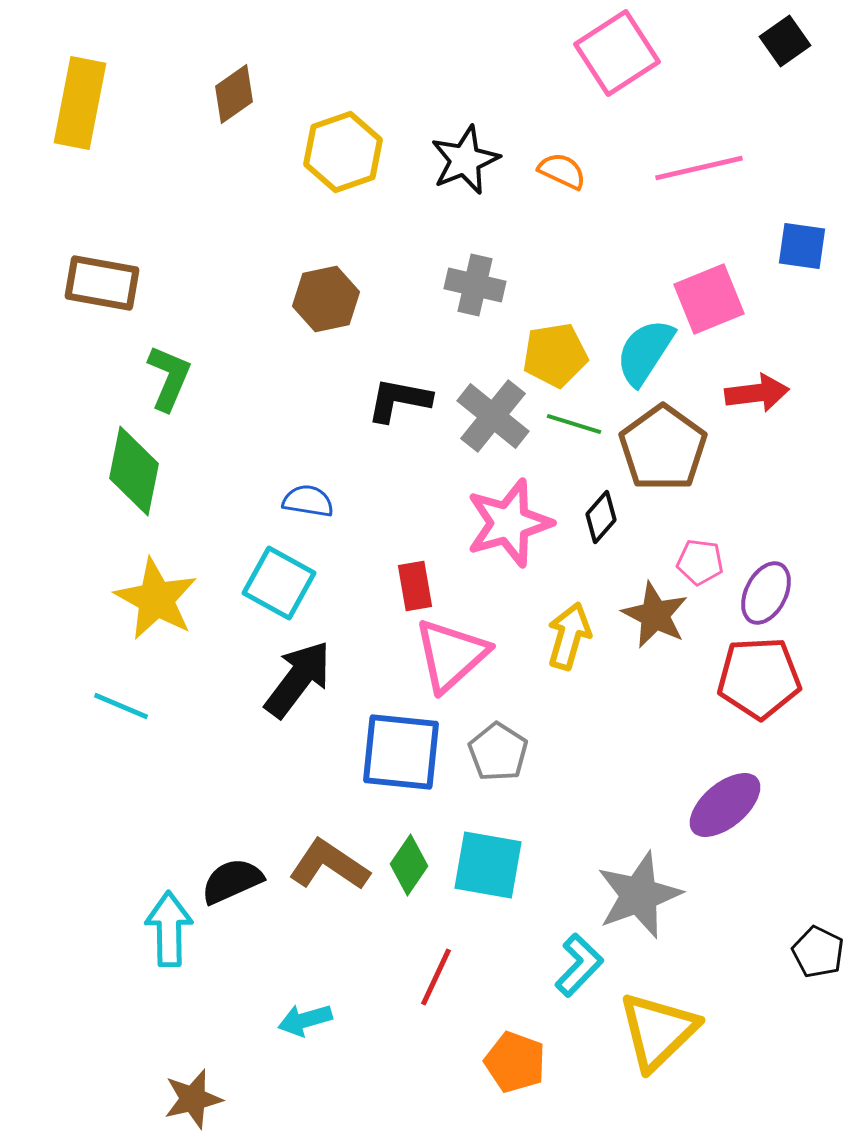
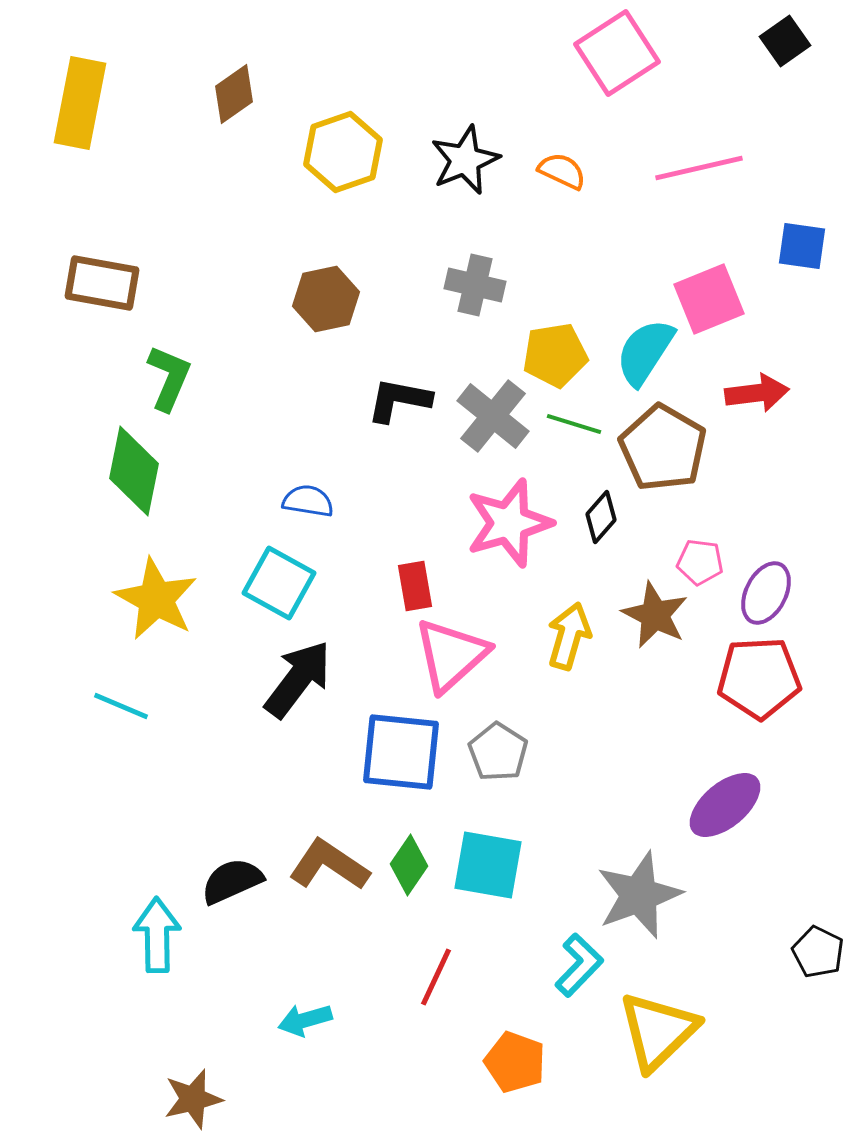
brown pentagon at (663, 448): rotated 6 degrees counterclockwise
cyan arrow at (169, 929): moved 12 px left, 6 px down
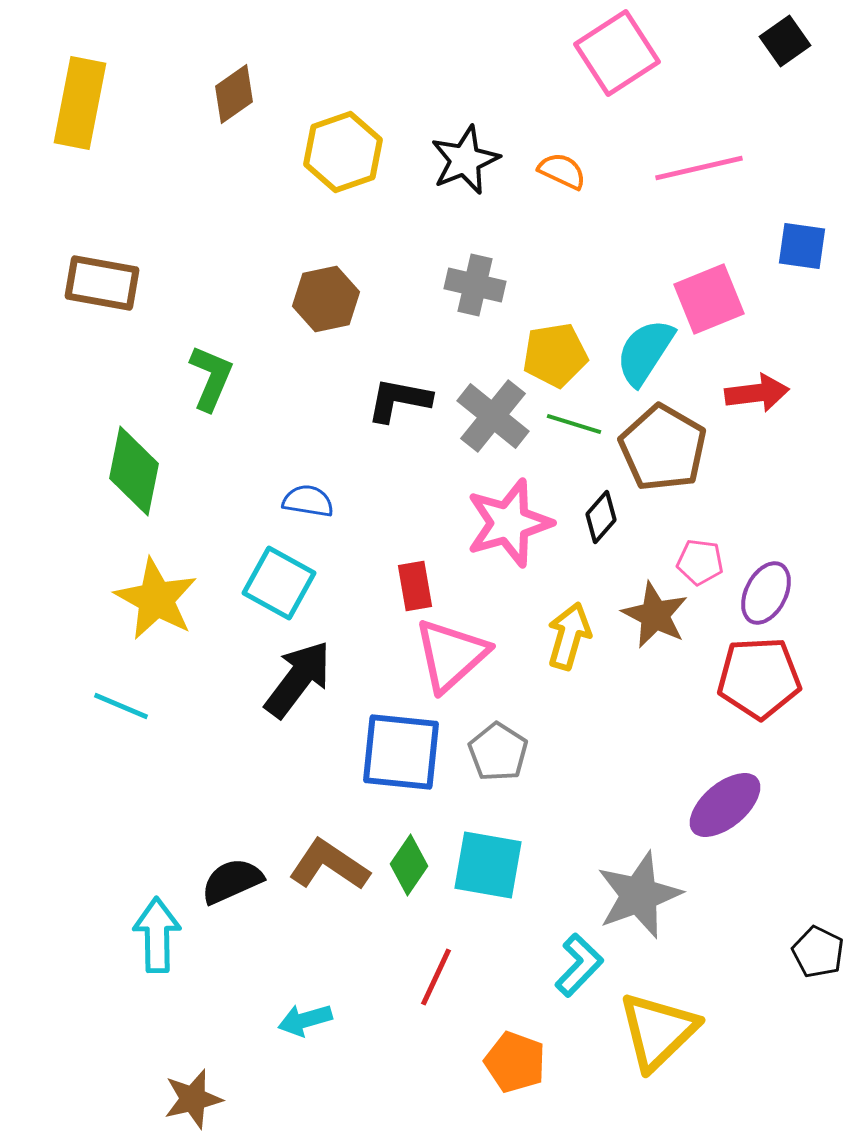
green L-shape at (169, 378): moved 42 px right
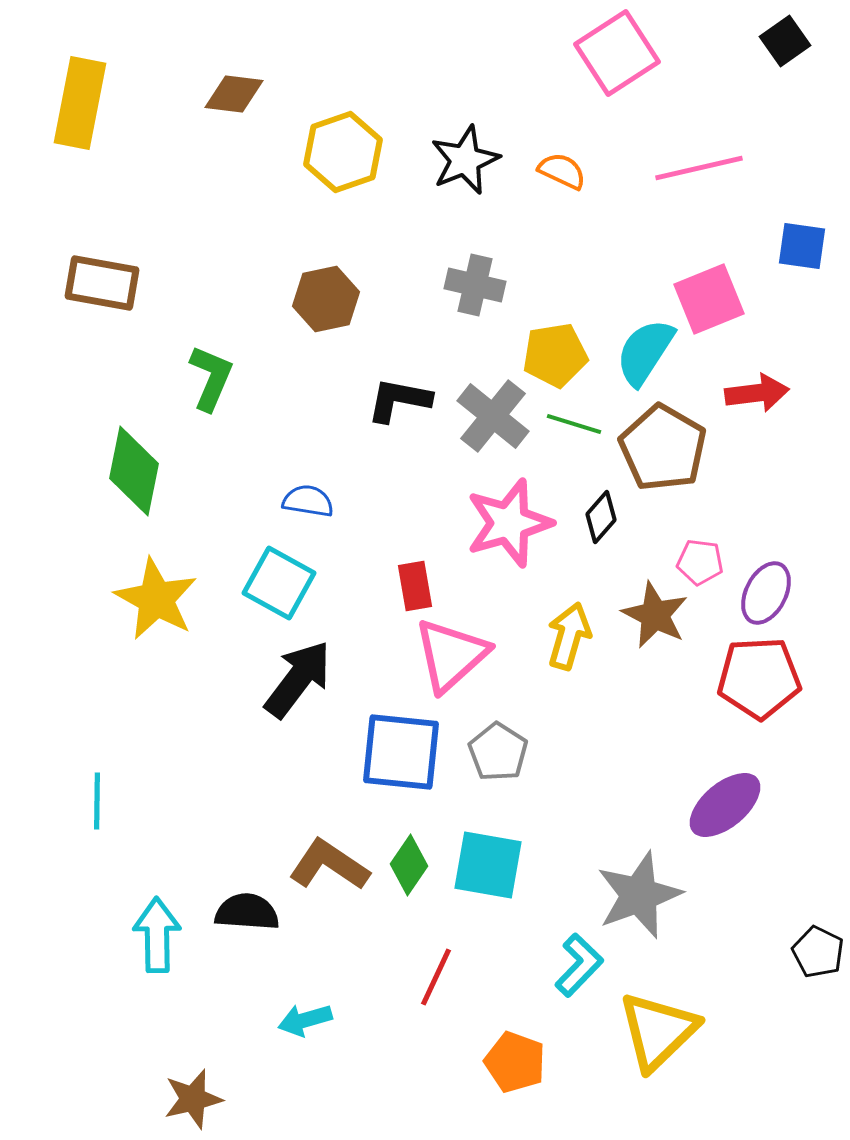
brown diamond at (234, 94): rotated 42 degrees clockwise
cyan line at (121, 706): moved 24 px left, 95 px down; rotated 68 degrees clockwise
black semicircle at (232, 881): moved 15 px right, 31 px down; rotated 28 degrees clockwise
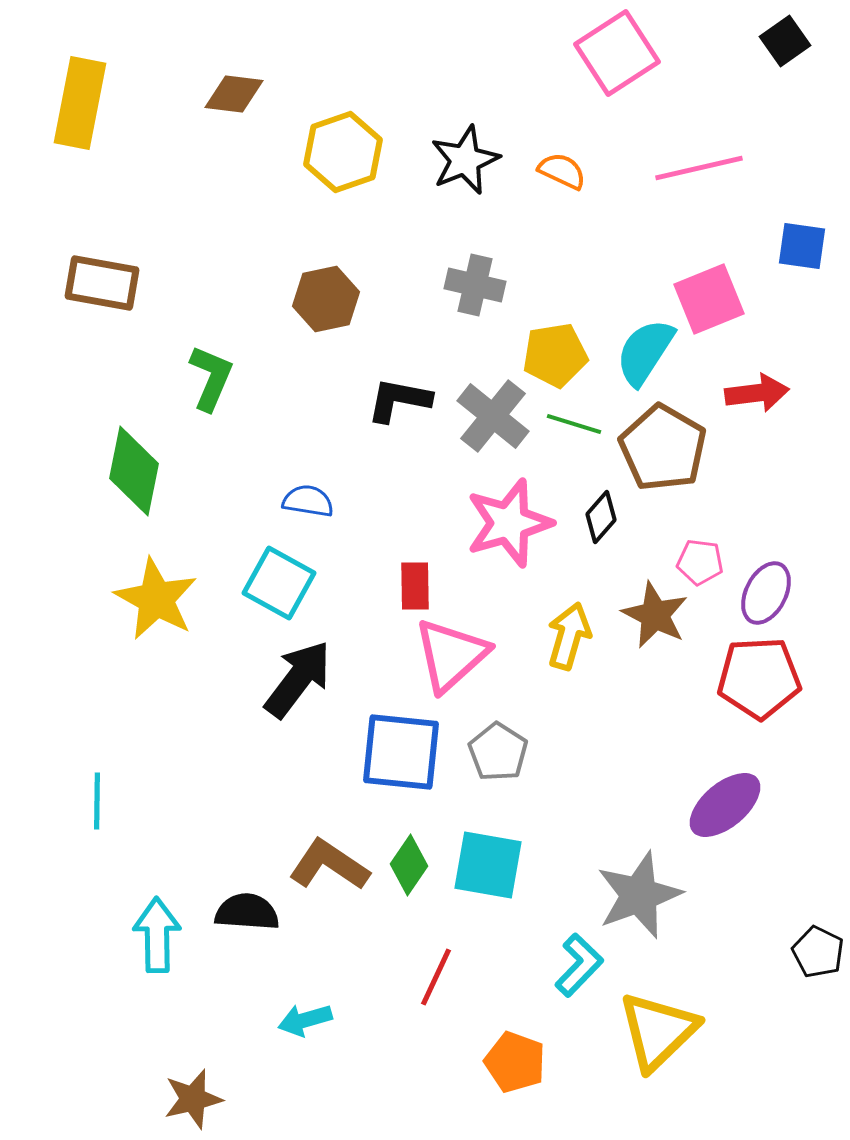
red rectangle at (415, 586): rotated 9 degrees clockwise
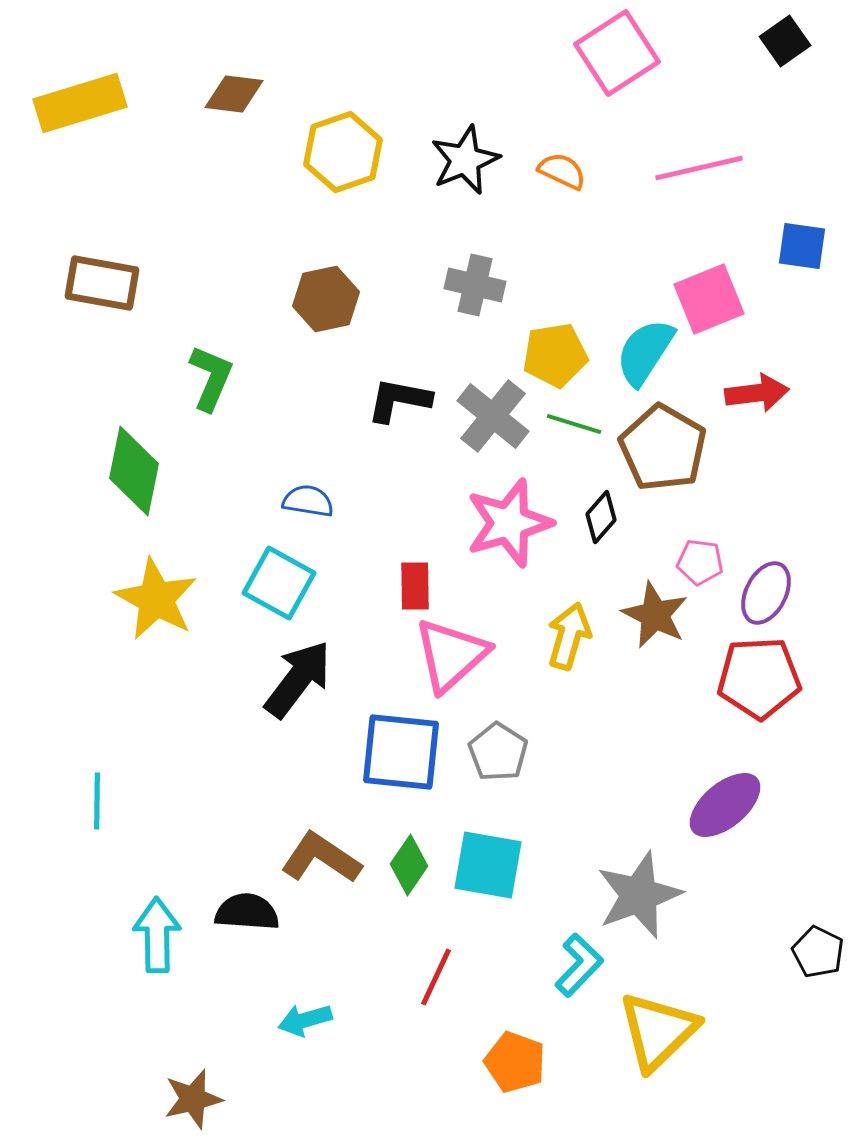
yellow rectangle at (80, 103): rotated 62 degrees clockwise
brown L-shape at (329, 865): moved 8 px left, 7 px up
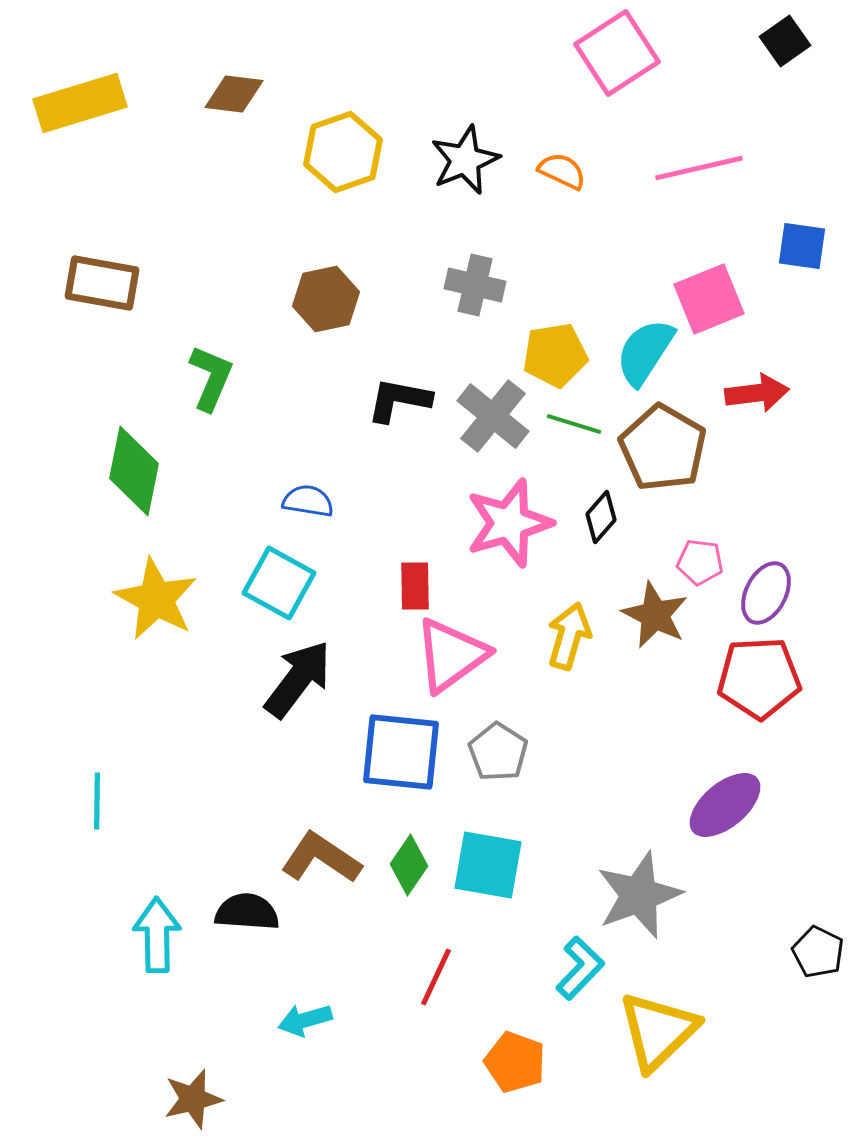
pink triangle at (451, 655): rotated 6 degrees clockwise
cyan L-shape at (579, 965): moved 1 px right, 3 px down
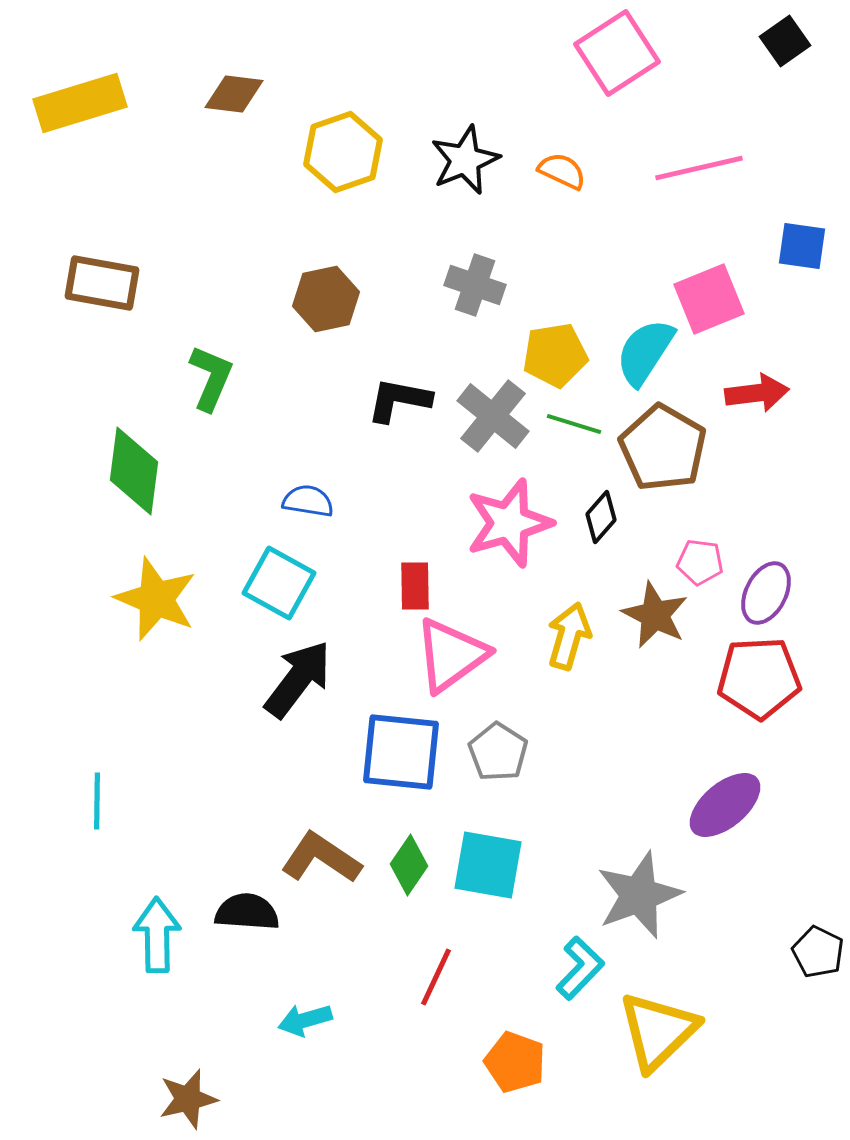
gray cross at (475, 285): rotated 6 degrees clockwise
green diamond at (134, 471): rotated 4 degrees counterclockwise
yellow star at (156, 599): rotated 6 degrees counterclockwise
brown star at (193, 1099): moved 5 px left
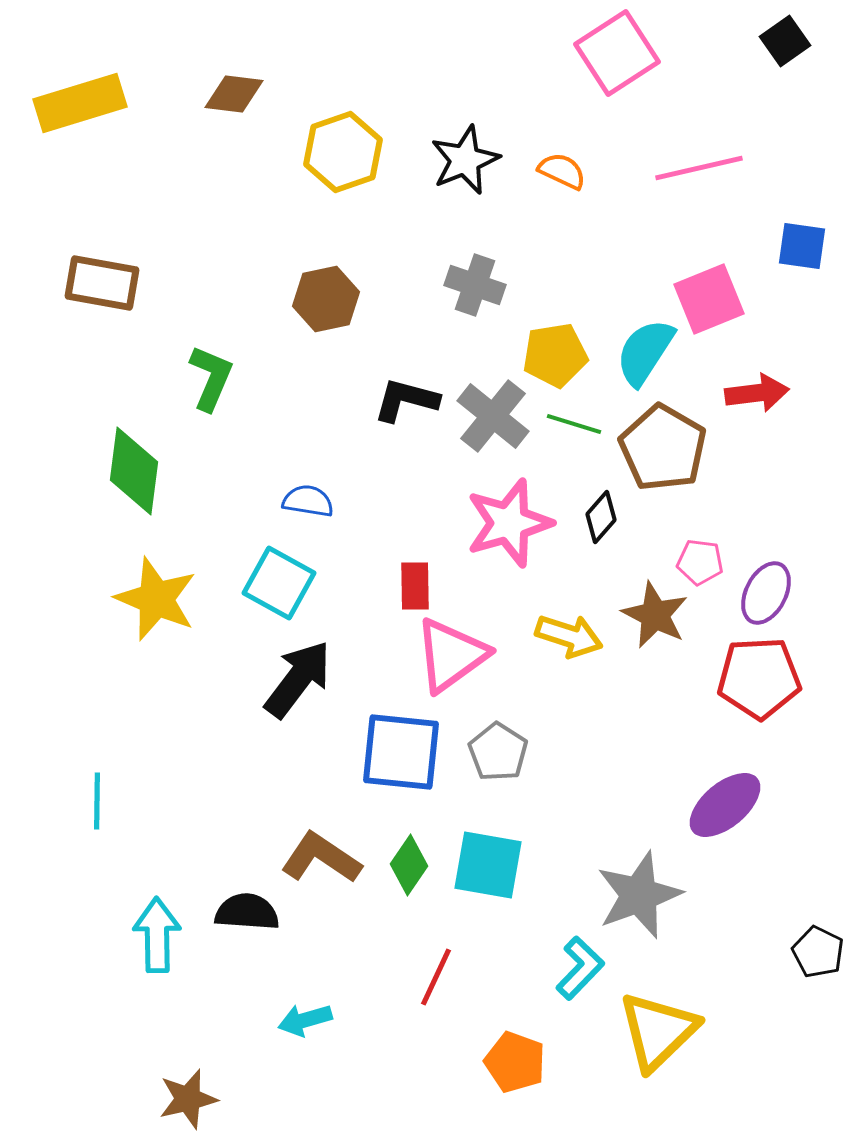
black L-shape at (399, 400): moved 7 px right; rotated 4 degrees clockwise
yellow arrow at (569, 636): rotated 92 degrees clockwise
